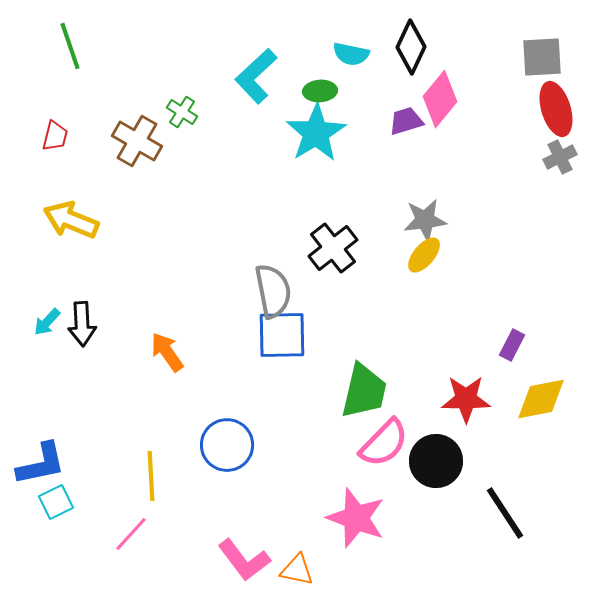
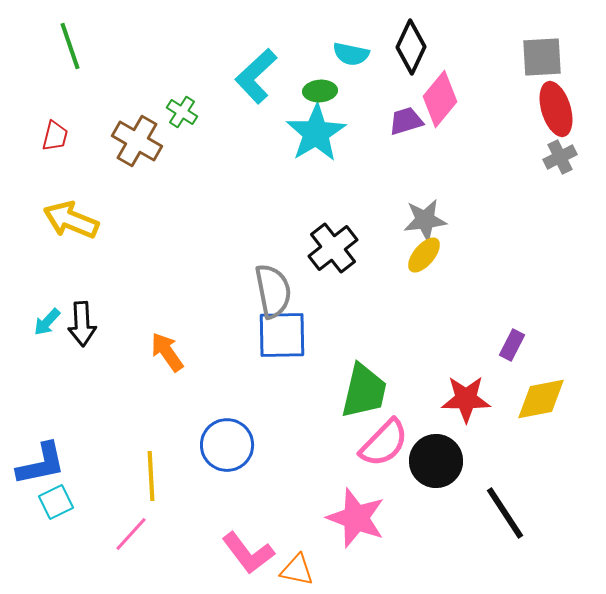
pink L-shape: moved 4 px right, 7 px up
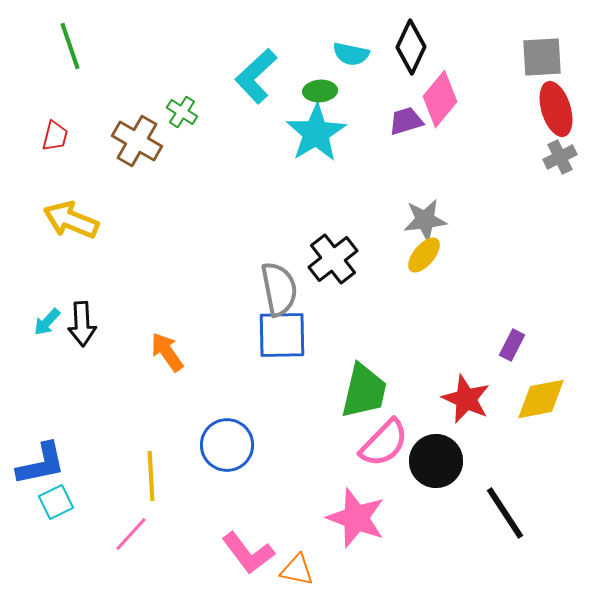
black cross: moved 11 px down
gray semicircle: moved 6 px right, 2 px up
red star: rotated 24 degrees clockwise
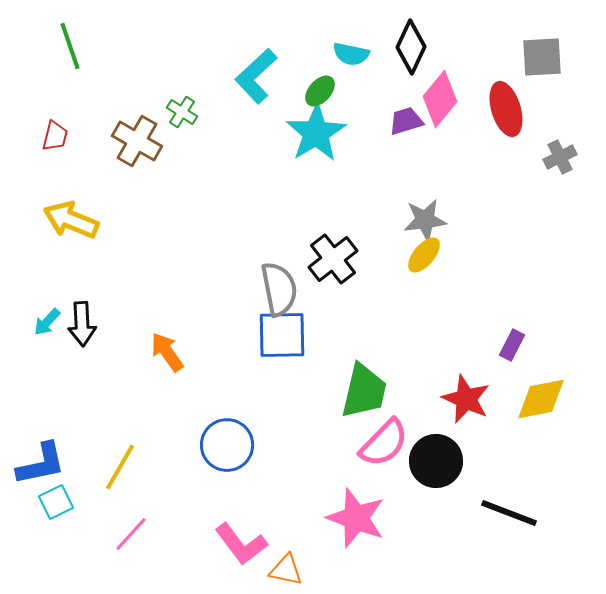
green ellipse: rotated 44 degrees counterclockwise
red ellipse: moved 50 px left
yellow line: moved 31 px left, 9 px up; rotated 33 degrees clockwise
black line: moved 4 px right; rotated 36 degrees counterclockwise
pink L-shape: moved 7 px left, 9 px up
orange triangle: moved 11 px left
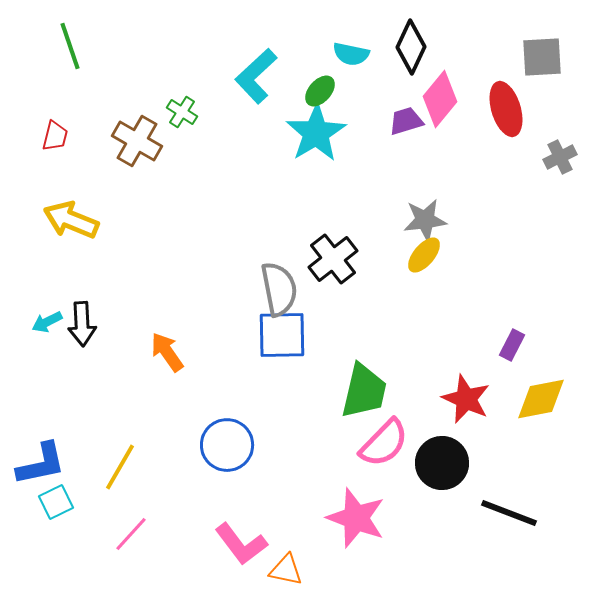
cyan arrow: rotated 20 degrees clockwise
black circle: moved 6 px right, 2 px down
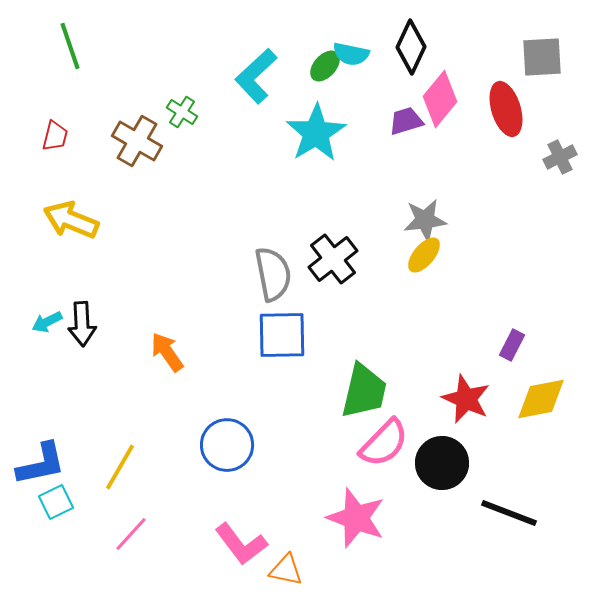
green ellipse: moved 5 px right, 25 px up
gray semicircle: moved 6 px left, 15 px up
